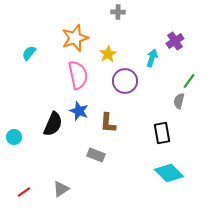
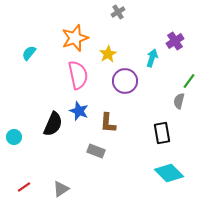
gray cross: rotated 32 degrees counterclockwise
gray rectangle: moved 4 px up
red line: moved 5 px up
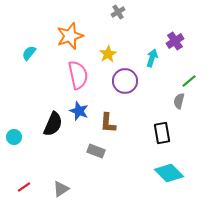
orange star: moved 5 px left, 2 px up
green line: rotated 14 degrees clockwise
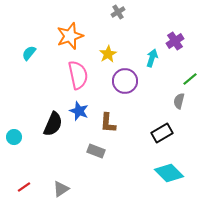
green line: moved 1 px right, 2 px up
black rectangle: rotated 70 degrees clockwise
